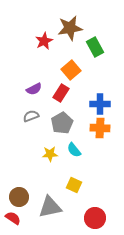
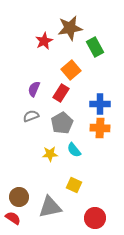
purple semicircle: rotated 140 degrees clockwise
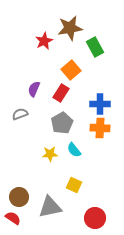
gray semicircle: moved 11 px left, 2 px up
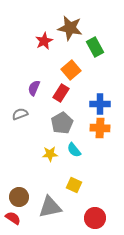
brown star: rotated 20 degrees clockwise
purple semicircle: moved 1 px up
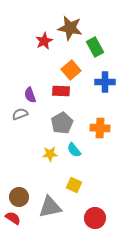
purple semicircle: moved 4 px left, 7 px down; rotated 42 degrees counterclockwise
red rectangle: moved 2 px up; rotated 60 degrees clockwise
blue cross: moved 5 px right, 22 px up
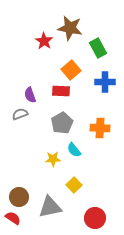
red star: rotated 12 degrees counterclockwise
green rectangle: moved 3 px right, 1 px down
yellow star: moved 3 px right, 5 px down
yellow square: rotated 21 degrees clockwise
